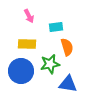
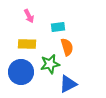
cyan rectangle: moved 2 px right
blue circle: moved 1 px down
blue triangle: rotated 36 degrees counterclockwise
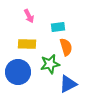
orange semicircle: moved 1 px left
blue circle: moved 3 px left
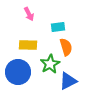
pink arrow: moved 2 px up
yellow rectangle: moved 1 px right, 1 px down
green star: rotated 18 degrees counterclockwise
blue triangle: moved 3 px up
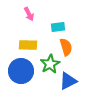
blue circle: moved 3 px right, 1 px up
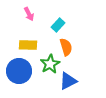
cyan rectangle: moved 2 px up; rotated 40 degrees counterclockwise
blue circle: moved 2 px left
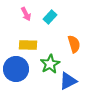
pink arrow: moved 3 px left
cyan rectangle: moved 8 px left, 8 px up
orange semicircle: moved 8 px right, 3 px up
blue circle: moved 3 px left, 2 px up
